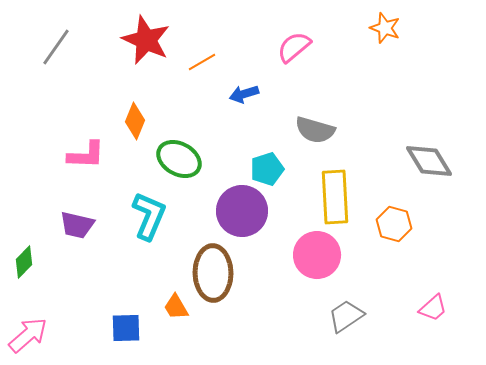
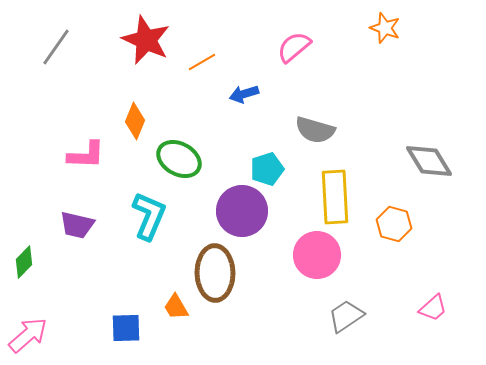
brown ellipse: moved 2 px right
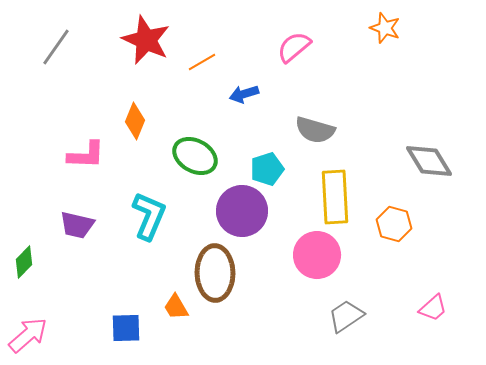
green ellipse: moved 16 px right, 3 px up
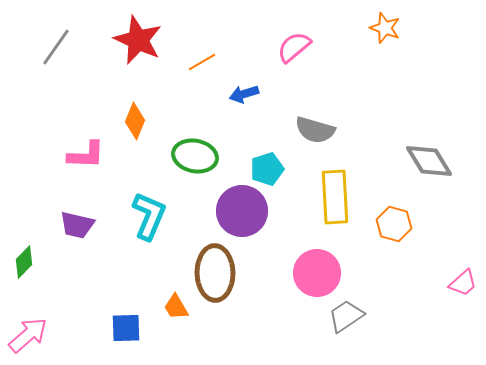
red star: moved 8 px left
green ellipse: rotated 18 degrees counterclockwise
pink circle: moved 18 px down
pink trapezoid: moved 30 px right, 25 px up
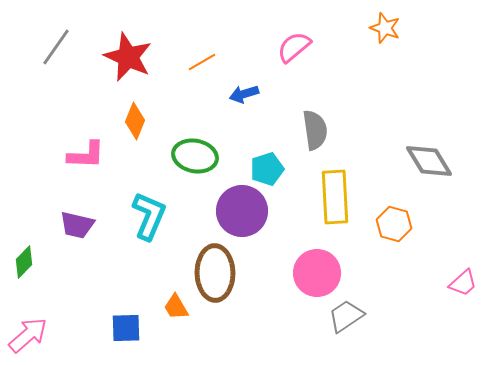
red star: moved 10 px left, 17 px down
gray semicircle: rotated 114 degrees counterclockwise
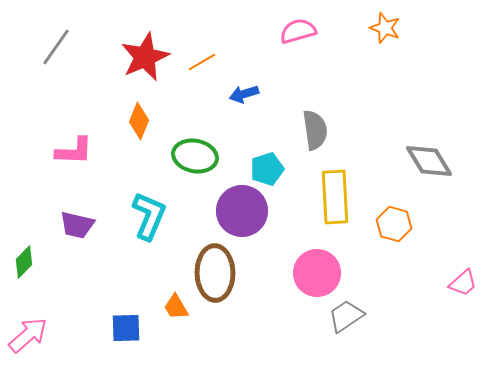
pink semicircle: moved 4 px right, 16 px up; rotated 24 degrees clockwise
red star: moved 17 px right; rotated 24 degrees clockwise
orange diamond: moved 4 px right
pink L-shape: moved 12 px left, 4 px up
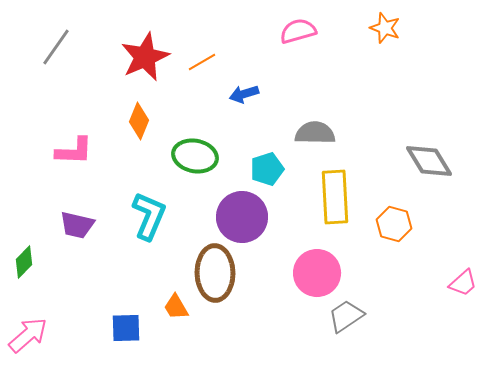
gray semicircle: moved 3 px down; rotated 81 degrees counterclockwise
purple circle: moved 6 px down
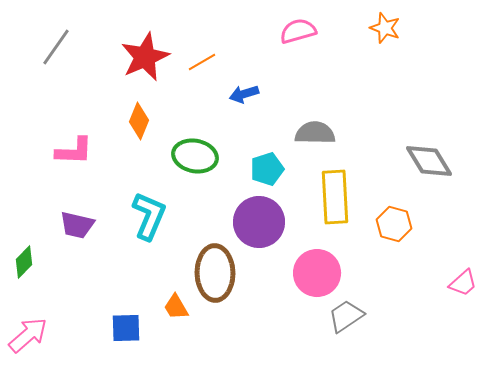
purple circle: moved 17 px right, 5 px down
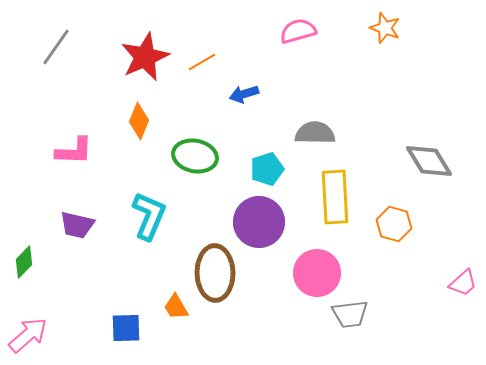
gray trapezoid: moved 4 px right, 2 px up; rotated 153 degrees counterclockwise
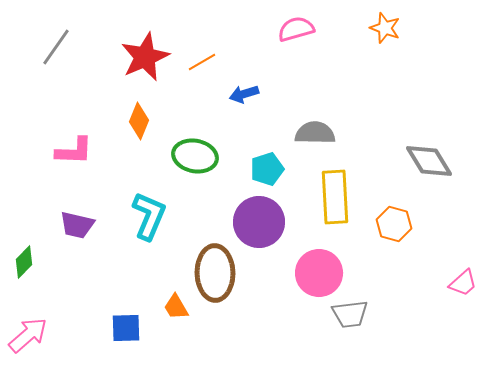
pink semicircle: moved 2 px left, 2 px up
pink circle: moved 2 px right
